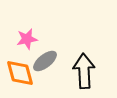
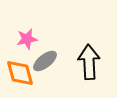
black arrow: moved 5 px right, 9 px up
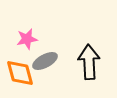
gray ellipse: rotated 10 degrees clockwise
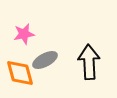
pink star: moved 3 px left, 5 px up
gray ellipse: moved 1 px up
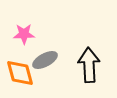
pink star: rotated 10 degrees clockwise
black arrow: moved 3 px down
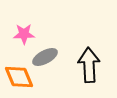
gray ellipse: moved 3 px up
orange diamond: moved 1 px left, 4 px down; rotated 8 degrees counterclockwise
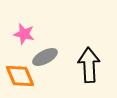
pink star: rotated 15 degrees clockwise
orange diamond: moved 1 px right, 1 px up
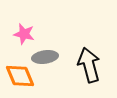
gray ellipse: rotated 20 degrees clockwise
black arrow: rotated 12 degrees counterclockwise
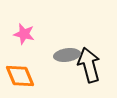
gray ellipse: moved 22 px right, 2 px up
